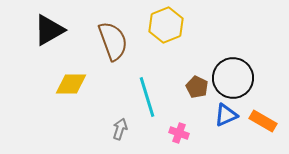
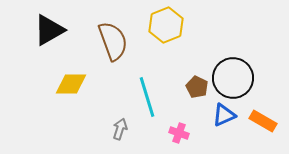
blue triangle: moved 2 px left
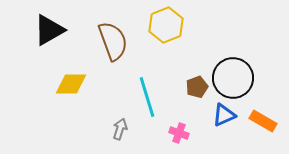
brown pentagon: rotated 25 degrees clockwise
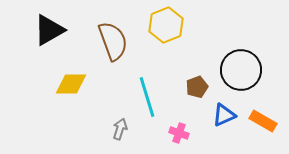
black circle: moved 8 px right, 8 px up
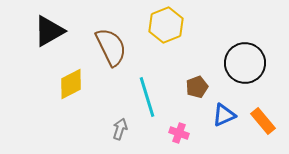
black triangle: moved 1 px down
brown semicircle: moved 2 px left, 6 px down; rotated 6 degrees counterclockwise
black circle: moved 4 px right, 7 px up
yellow diamond: rotated 28 degrees counterclockwise
orange rectangle: rotated 20 degrees clockwise
